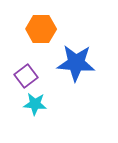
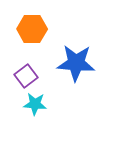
orange hexagon: moved 9 px left
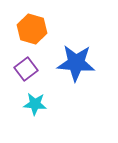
orange hexagon: rotated 16 degrees clockwise
purple square: moved 7 px up
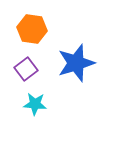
orange hexagon: rotated 8 degrees counterclockwise
blue star: rotated 21 degrees counterclockwise
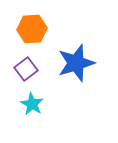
orange hexagon: rotated 12 degrees counterclockwise
cyan star: moved 3 px left; rotated 25 degrees clockwise
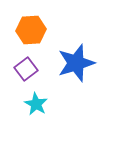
orange hexagon: moved 1 px left, 1 px down
cyan star: moved 4 px right
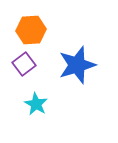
blue star: moved 1 px right, 2 px down
purple square: moved 2 px left, 5 px up
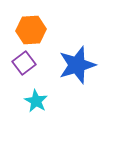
purple square: moved 1 px up
cyan star: moved 3 px up
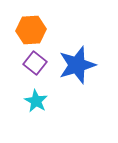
purple square: moved 11 px right; rotated 15 degrees counterclockwise
